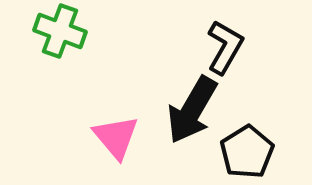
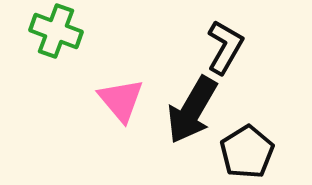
green cross: moved 4 px left
pink triangle: moved 5 px right, 37 px up
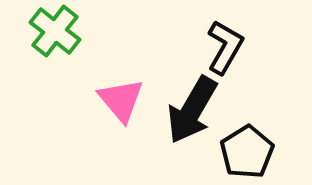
green cross: moved 1 px left; rotated 18 degrees clockwise
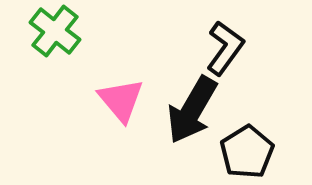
black L-shape: moved 1 px down; rotated 6 degrees clockwise
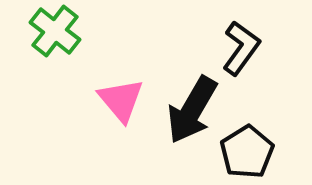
black L-shape: moved 16 px right
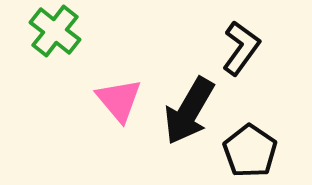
pink triangle: moved 2 px left
black arrow: moved 3 px left, 1 px down
black pentagon: moved 3 px right, 1 px up; rotated 6 degrees counterclockwise
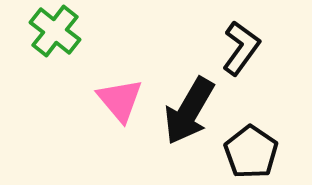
pink triangle: moved 1 px right
black pentagon: moved 1 px right, 1 px down
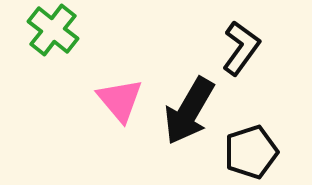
green cross: moved 2 px left, 1 px up
black pentagon: rotated 20 degrees clockwise
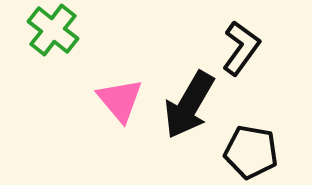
black arrow: moved 6 px up
black pentagon: rotated 28 degrees clockwise
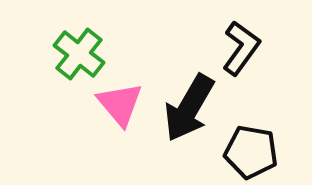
green cross: moved 26 px right, 24 px down
pink triangle: moved 4 px down
black arrow: moved 3 px down
